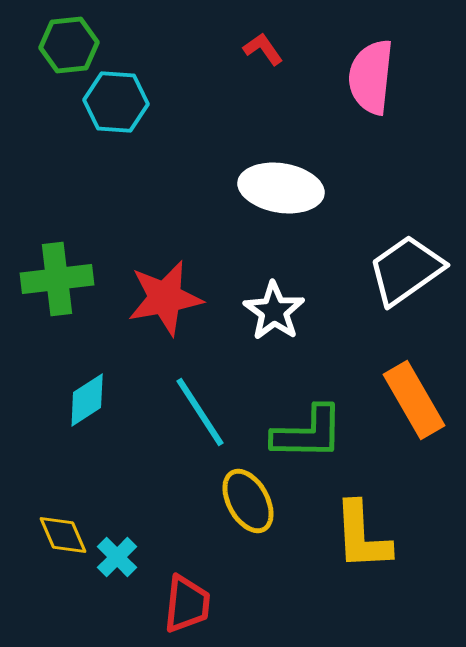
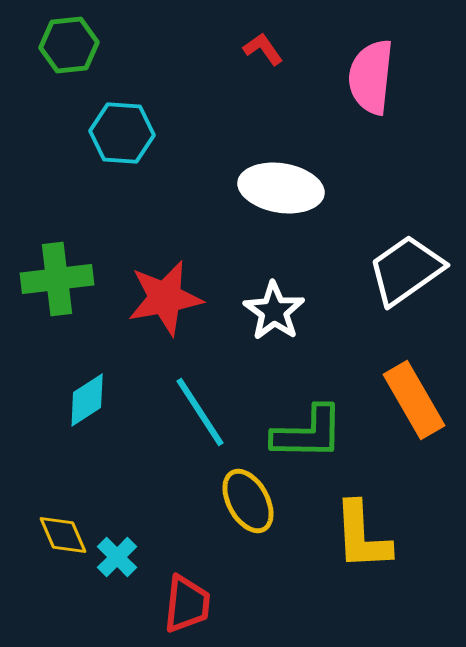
cyan hexagon: moved 6 px right, 31 px down
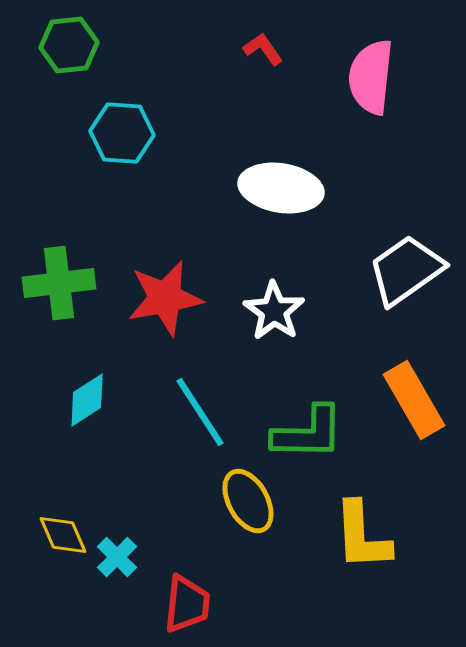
green cross: moved 2 px right, 4 px down
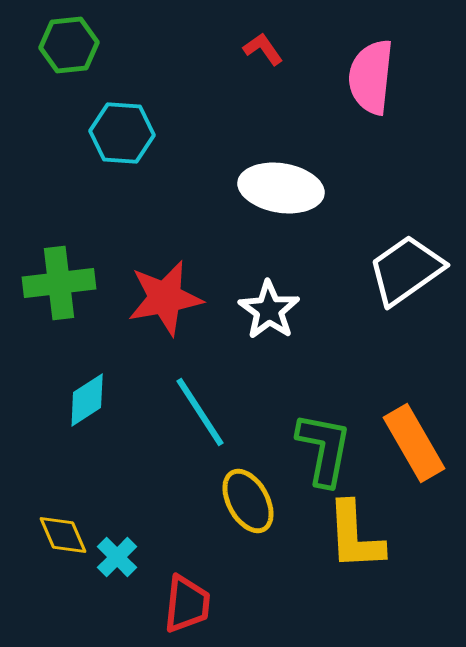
white star: moved 5 px left, 1 px up
orange rectangle: moved 43 px down
green L-shape: moved 16 px right, 16 px down; rotated 80 degrees counterclockwise
yellow L-shape: moved 7 px left
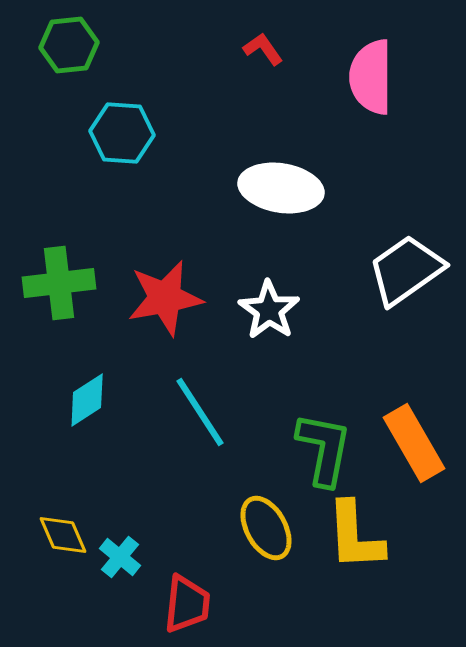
pink semicircle: rotated 6 degrees counterclockwise
yellow ellipse: moved 18 px right, 27 px down
cyan cross: moved 3 px right; rotated 6 degrees counterclockwise
